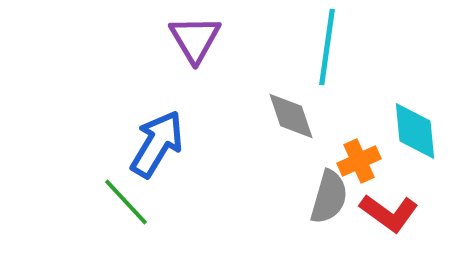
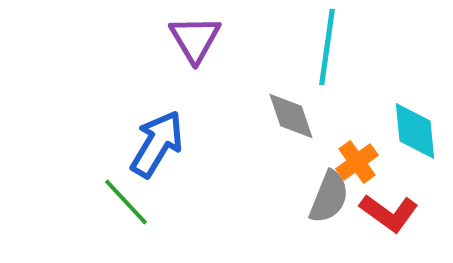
orange cross: moved 2 px left, 1 px down; rotated 12 degrees counterclockwise
gray semicircle: rotated 6 degrees clockwise
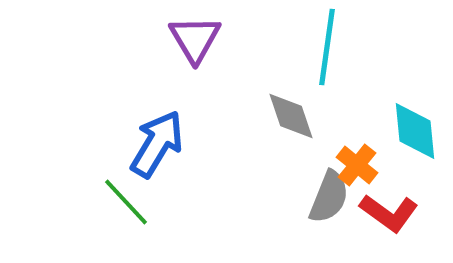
orange cross: moved 3 px down; rotated 15 degrees counterclockwise
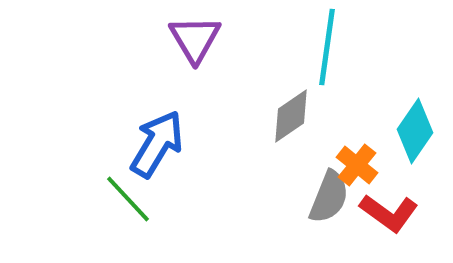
gray diamond: rotated 74 degrees clockwise
cyan diamond: rotated 40 degrees clockwise
green line: moved 2 px right, 3 px up
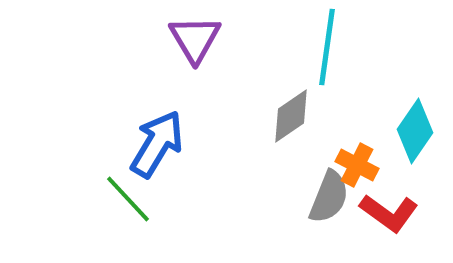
orange cross: rotated 12 degrees counterclockwise
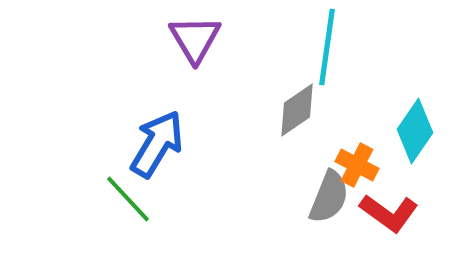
gray diamond: moved 6 px right, 6 px up
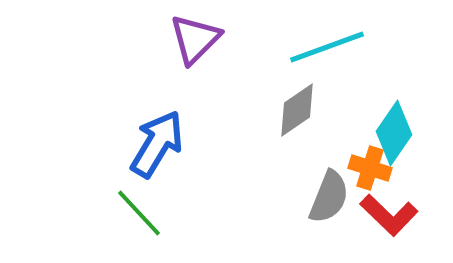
purple triangle: rotated 16 degrees clockwise
cyan line: rotated 62 degrees clockwise
cyan diamond: moved 21 px left, 2 px down
orange cross: moved 13 px right, 3 px down; rotated 9 degrees counterclockwise
green line: moved 11 px right, 14 px down
red L-shape: moved 2 px down; rotated 8 degrees clockwise
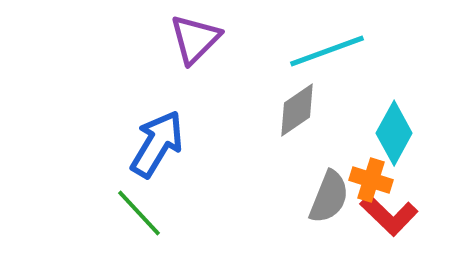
cyan line: moved 4 px down
cyan diamond: rotated 6 degrees counterclockwise
orange cross: moved 1 px right, 12 px down
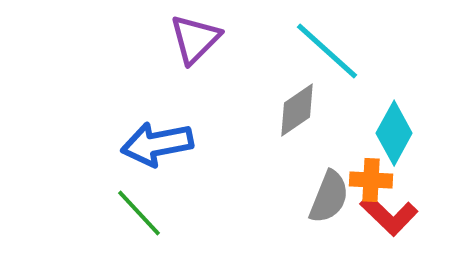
cyan line: rotated 62 degrees clockwise
blue arrow: rotated 132 degrees counterclockwise
orange cross: rotated 15 degrees counterclockwise
